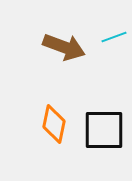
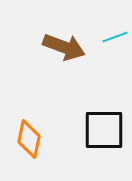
cyan line: moved 1 px right
orange diamond: moved 25 px left, 15 px down
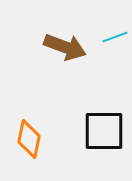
brown arrow: moved 1 px right
black square: moved 1 px down
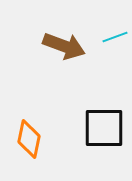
brown arrow: moved 1 px left, 1 px up
black square: moved 3 px up
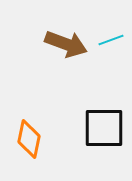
cyan line: moved 4 px left, 3 px down
brown arrow: moved 2 px right, 2 px up
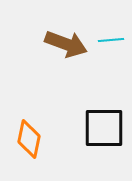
cyan line: rotated 15 degrees clockwise
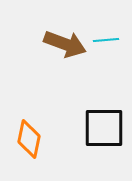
cyan line: moved 5 px left
brown arrow: moved 1 px left
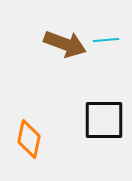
black square: moved 8 px up
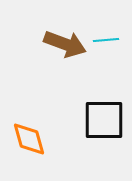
orange diamond: rotated 27 degrees counterclockwise
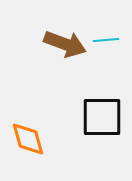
black square: moved 2 px left, 3 px up
orange diamond: moved 1 px left
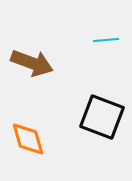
brown arrow: moved 33 px left, 19 px down
black square: rotated 21 degrees clockwise
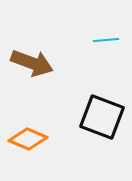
orange diamond: rotated 51 degrees counterclockwise
